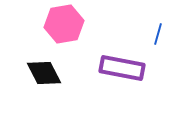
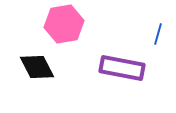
black diamond: moved 7 px left, 6 px up
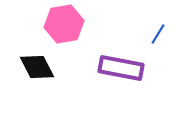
blue line: rotated 15 degrees clockwise
purple rectangle: moved 1 px left
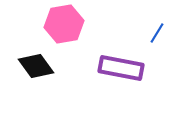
blue line: moved 1 px left, 1 px up
black diamond: moved 1 px left, 1 px up; rotated 9 degrees counterclockwise
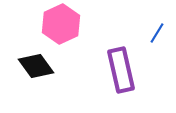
pink hexagon: moved 3 px left; rotated 15 degrees counterclockwise
purple rectangle: moved 2 px down; rotated 66 degrees clockwise
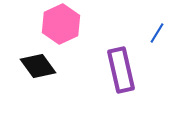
black diamond: moved 2 px right
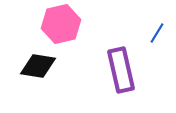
pink hexagon: rotated 12 degrees clockwise
black diamond: rotated 45 degrees counterclockwise
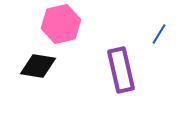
blue line: moved 2 px right, 1 px down
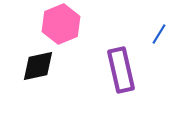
pink hexagon: rotated 9 degrees counterclockwise
black diamond: rotated 21 degrees counterclockwise
